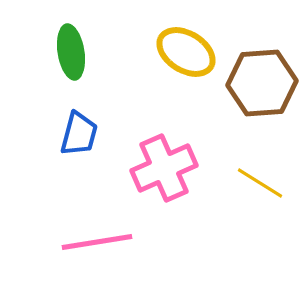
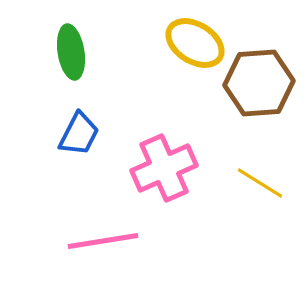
yellow ellipse: moved 9 px right, 9 px up
brown hexagon: moved 3 px left
blue trapezoid: rotated 12 degrees clockwise
pink line: moved 6 px right, 1 px up
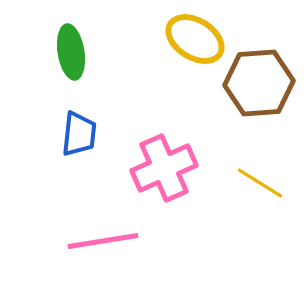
yellow ellipse: moved 4 px up
blue trapezoid: rotated 21 degrees counterclockwise
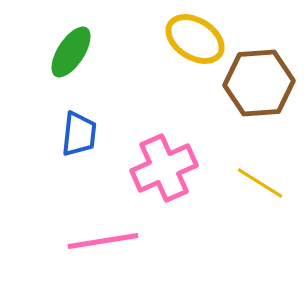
green ellipse: rotated 42 degrees clockwise
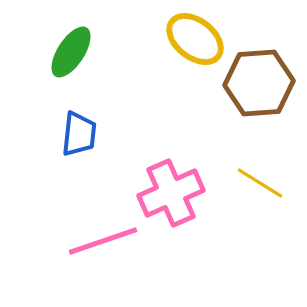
yellow ellipse: rotated 6 degrees clockwise
pink cross: moved 7 px right, 25 px down
pink line: rotated 10 degrees counterclockwise
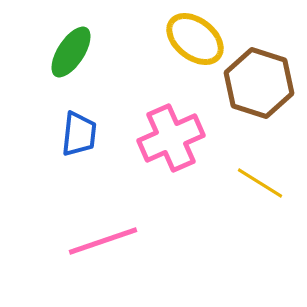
brown hexagon: rotated 22 degrees clockwise
pink cross: moved 55 px up
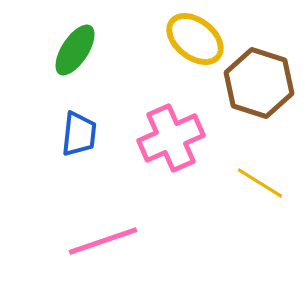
green ellipse: moved 4 px right, 2 px up
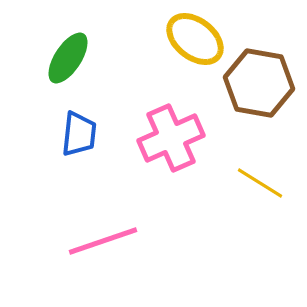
green ellipse: moved 7 px left, 8 px down
brown hexagon: rotated 8 degrees counterclockwise
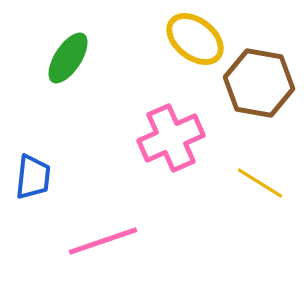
blue trapezoid: moved 46 px left, 43 px down
